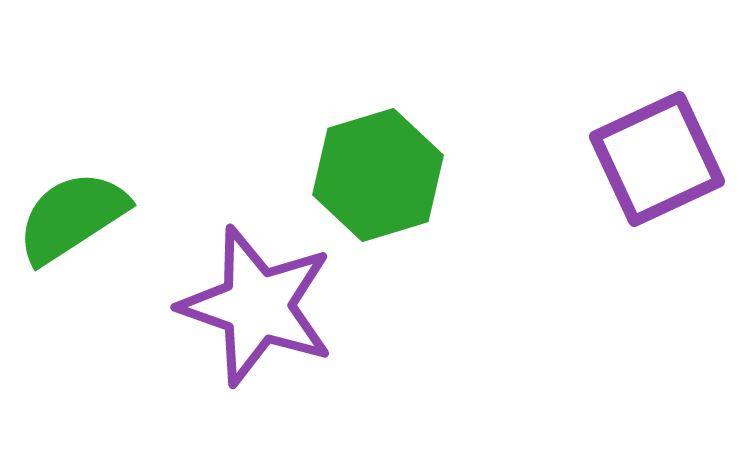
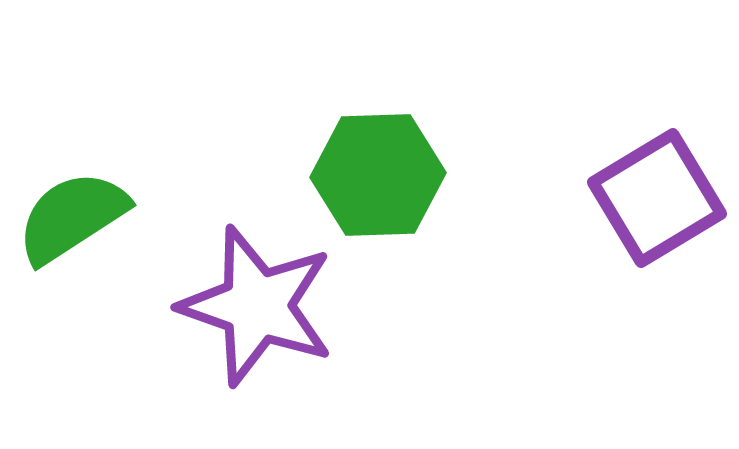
purple square: moved 39 px down; rotated 6 degrees counterclockwise
green hexagon: rotated 15 degrees clockwise
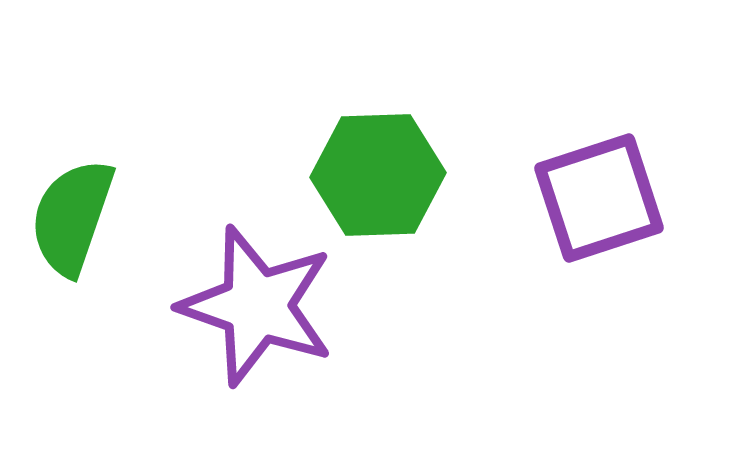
purple square: moved 58 px left; rotated 13 degrees clockwise
green semicircle: rotated 38 degrees counterclockwise
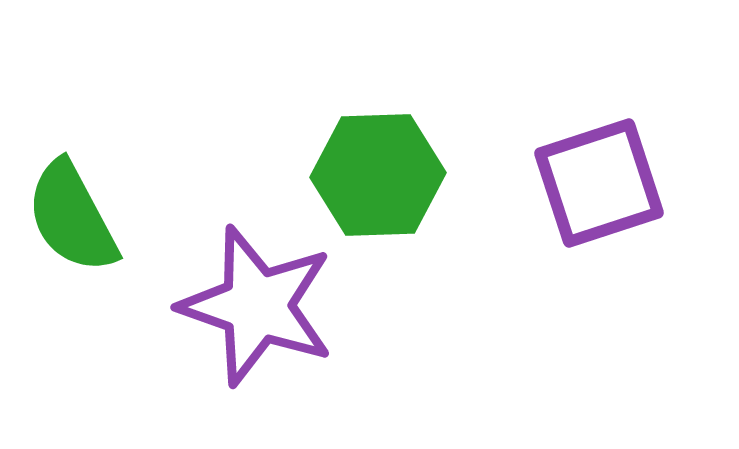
purple square: moved 15 px up
green semicircle: rotated 47 degrees counterclockwise
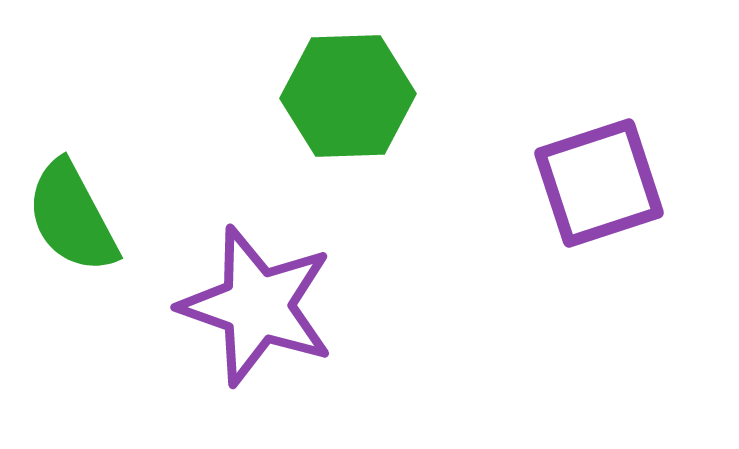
green hexagon: moved 30 px left, 79 px up
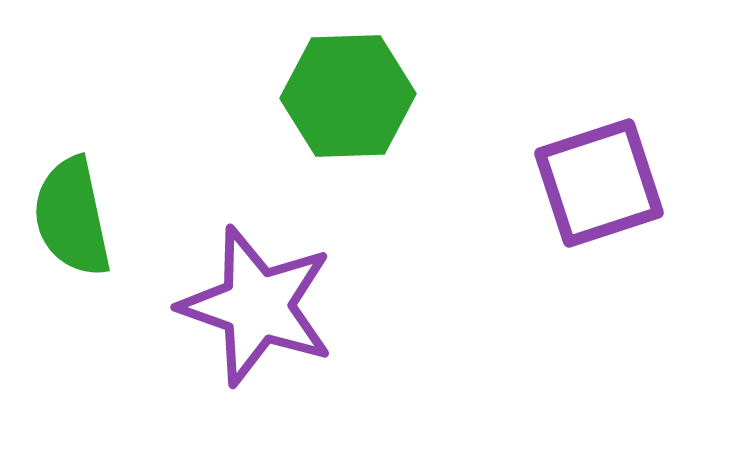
green semicircle: rotated 16 degrees clockwise
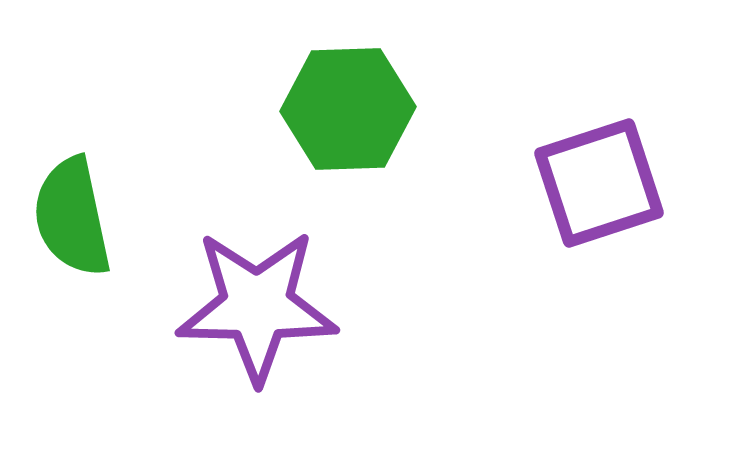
green hexagon: moved 13 px down
purple star: rotated 18 degrees counterclockwise
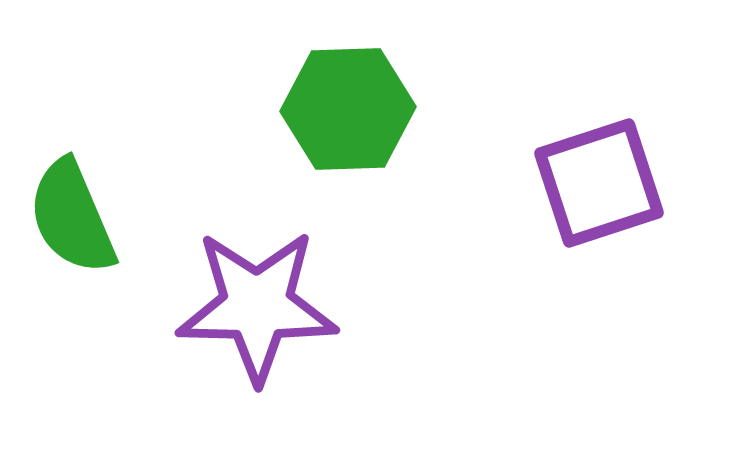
green semicircle: rotated 11 degrees counterclockwise
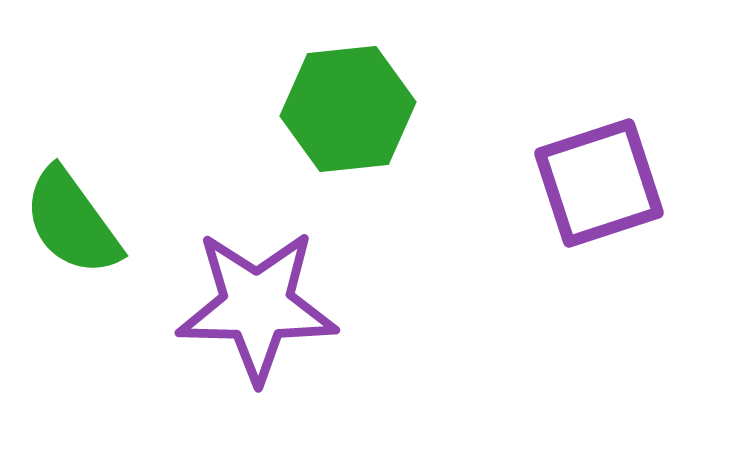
green hexagon: rotated 4 degrees counterclockwise
green semicircle: moved 5 px down; rotated 13 degrees counterclockwise
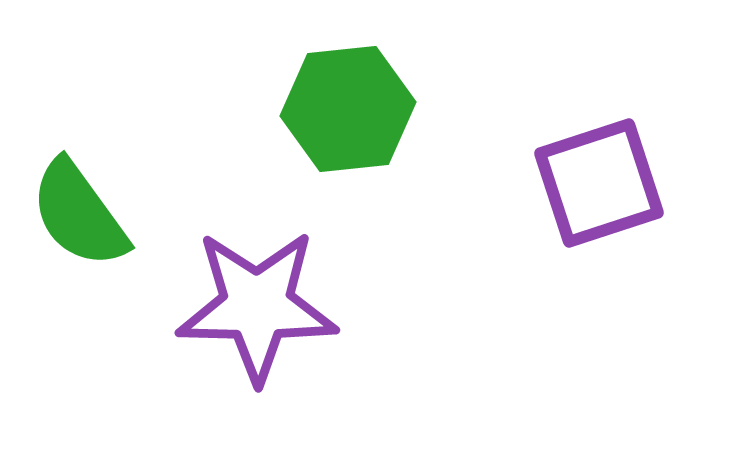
green semicircle: moved 7 px right, 8 px up
